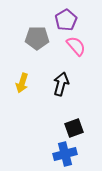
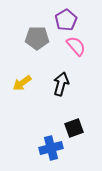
yellow arrow: rotated 36 degrees clockwise
blue cross: moved 14 px left, 6 px up
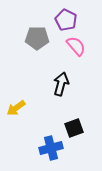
purple pentagon: rotated 15 degrees counterclockwise
yellow arrow: moved 6 px left, 25 px down
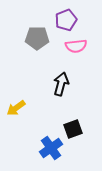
purple pentagon: rotated 25 degrees clockwise
pink semicircle: rotated 125 degrees clockwise
black square: moved 1 px left, 1 px down
blue cross: rotated 20 degrees counterclockwise
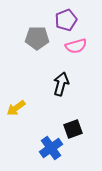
pink semicircle: rotated 10 degrees counterclockwise
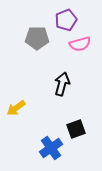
pink semicircle: moved 4 px right, 2 px up
black arrow: moved 1 px right
black square: moved 3 px right
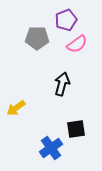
pink semicircle: moved 3 px left; rotated 20 degrees counterclockwise
black square: rotated 12 degrees clockwise
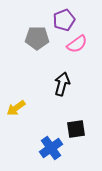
purple pentagon: moved 2 px left
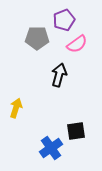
black arrow: moved 3 px left, 9 px up
yellow arrow: rotated 144 degrees clockwise
black square: moved 2 px down
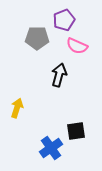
pink semicircle: moved 2 px down; rotated 60 degrees clockwise
yellow arrow: moved 1 px right
